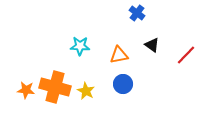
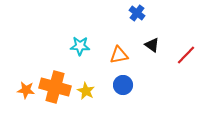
blue circle: moved 1 px down
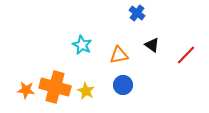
cyan star: moved 2 px right, 1 px up; rotated 24 degrees clockwise
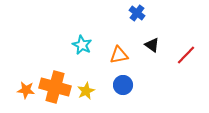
yellow star: rotated 18 degrees clockwise
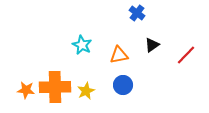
black triangle: rotated 49 degrees clockwise
orange cross: rotated 16 degrees counterclockwise
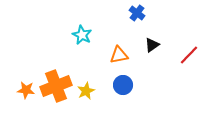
cyan star: moved 10 px up
red line: moved 3 px right
orange cross: moved 1 px right, 1 px up; rotated 20 degrees counterclockwise
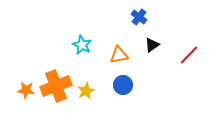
blue cross: moved 2 px right, 4 px down
cyan star: moved 10 px down
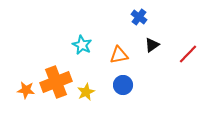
red line: moved 1 px left, 1 px up
orange cross: moved 4 px up
yellow star: moved 1 px down
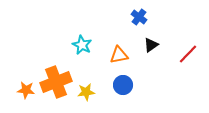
black triangle: moved 1 px left
yellow star: rotated 18 degrees clockwise
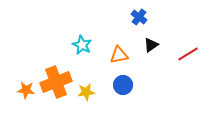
red line: rotated 15 degrees clockwise
